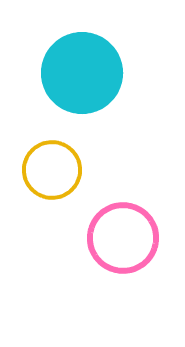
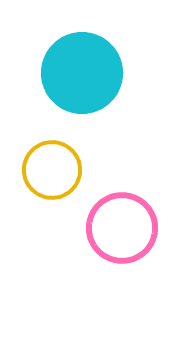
pink circle: moved 1 px left, 10 px up
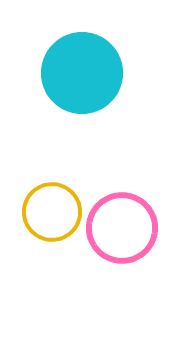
yellow circle: moved 42 px down
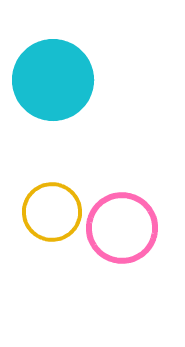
cyan circle: moved 29 px left, 7 px down
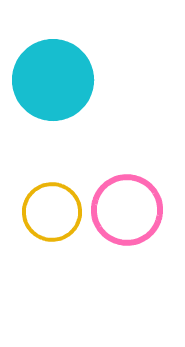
pink circle: moved 5 px right, 18 px up
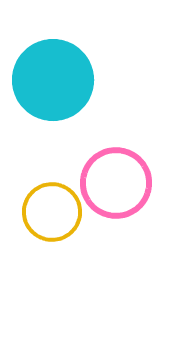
pink circle: moved 11 px left, 27 px up
